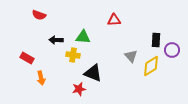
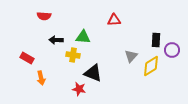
red semicircle: moved 5 px right, 1 px down; rotated 16 degrees counterclockwise
gray triangle: rotated 24 degrees clockwise
red star: rotated 24 degrees clockwise
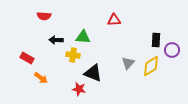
gray triangle: moved 3 px left, 7 px down
orange arrow: rotated 40 degrees counterclockwise
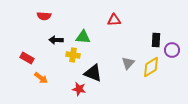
yellow diamond: moved 1 px down
